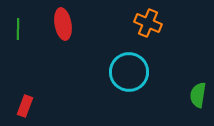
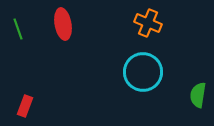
green line: rotated 20 degrees counterclockwise
cyan circle: moved 14 px right
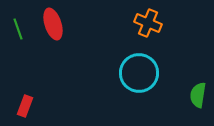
red ellipse: moved 10 px left; rotated 8 degrees counterclockwise
cyan circle: moved 4 px left, 1 px down
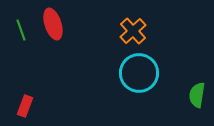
orange cross: moved 15 px left, 8 px down; rotated 24 degrees clockwise
green line: moved 3 px right, 1 px down
green semicircle: moved 1 px left
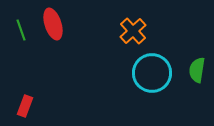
cyan circle: moved 13 px right
green semicircle: moved 25 px up
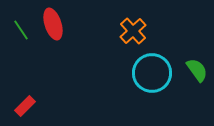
green line: rotated 15 degrees counterclockwise
green semicircle: rotated 135 degrees clockwise
red rectangle: rotated 25 degrees clockwise
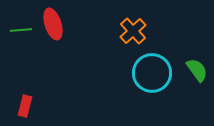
green line: rotated 60 degrees counterclockwise
red rectangle: rotated 30 degrees counterclockwise
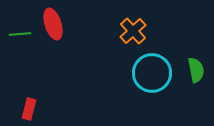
green line: moved 1 px left, 4 px down
green semicircle: moved 1 px left; rotated 25 degrees clockwise
red rectangle: moved 4 px right, 3 px down
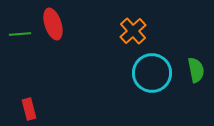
red rectangle: rotated 30 degrees counterclockwise
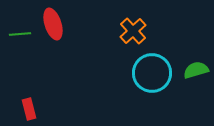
green semicircle: rotated 95 degrees counterclockwise
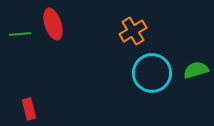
orange cross: rotated 12 degrees clockwise
